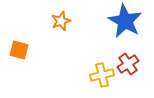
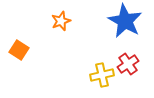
orange square: rotated 18 degrees clockwise
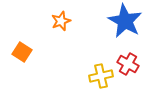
orange square: moved 3 px right, 2 px down
red cross: rotated 25 degrees counterclockwise
yellow cross: moved 1 px left, 1 px down
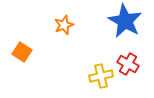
orange star: moved 3 px right, 4 px down
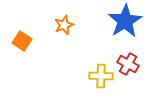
blue star: rotated 12 degrees clockwise
orange square: moved 11 px up
yellow cross: rotated 15 degrees clockwise
